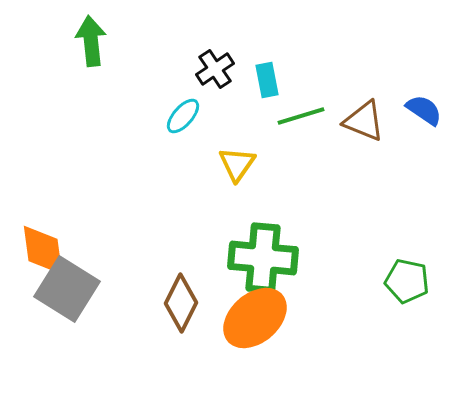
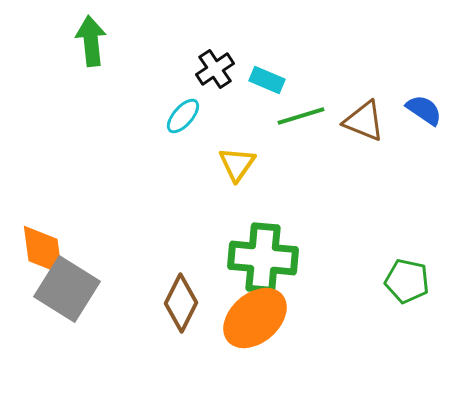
cyan rectangle: rotated 56 degrees counterclockwise
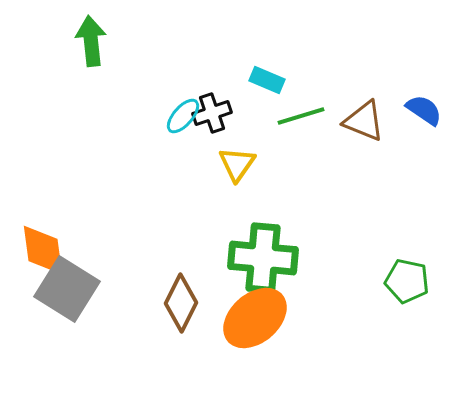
black cross: moved 3 px left, 44 px down; rotated 15 degrees clockwise
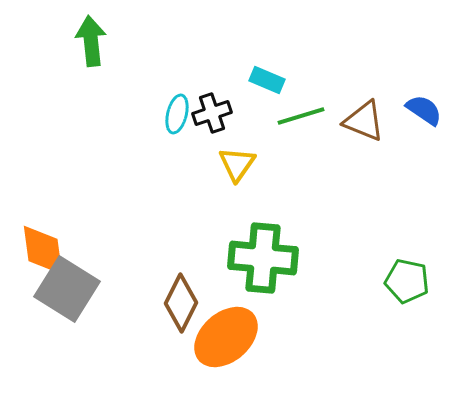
cyan ellipse: moved 6 px left, 2 px up; rotated 27 degrees counterclockwise
orange ellipse: moved 29 px left, 19 px down
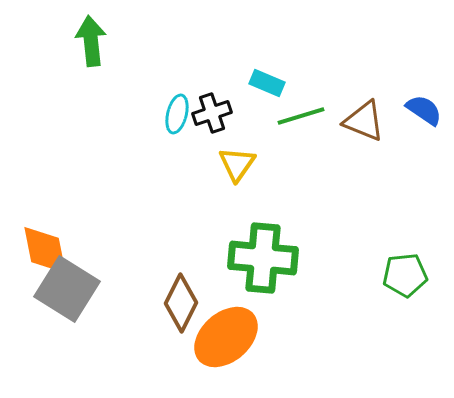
cyan rectangle: moved 3 px down
orange diamond: moved 2 px right; rotated 4 degrees counterclockwise
green pentagon: moved 2 px left, 6 px up; rotated 18 degrees counterclockwise
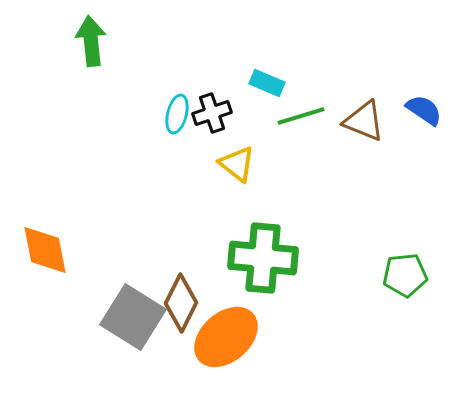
yellow triangle: rotated 27 degrees counterclockwise
gray square: moved 66 px right, 28 px down
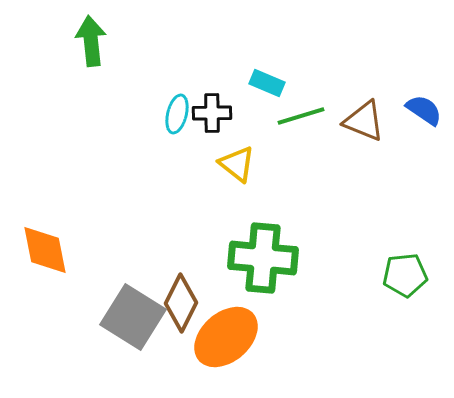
black cross: rotated 18 degrees clockwise
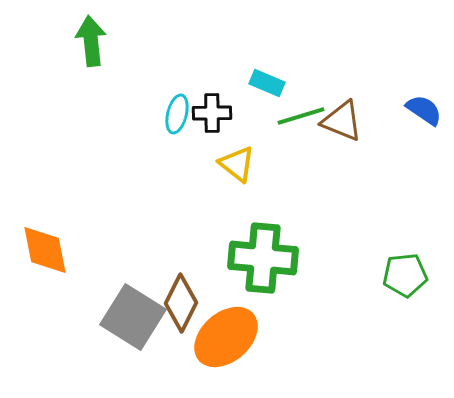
brown triangle: moved 22 px left
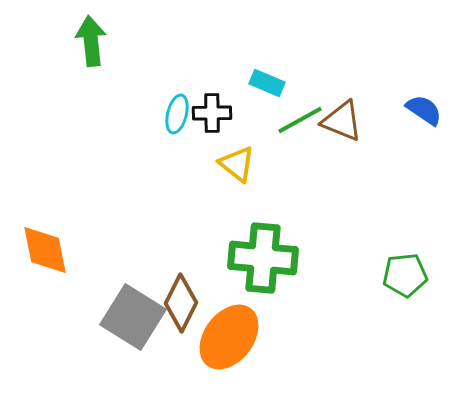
green line: moved 1 px left, 4 px down; rotated 12 degrees counterclockwise
orange ellipse: moved 3 px right; rotated 12 degrees counterclockwise
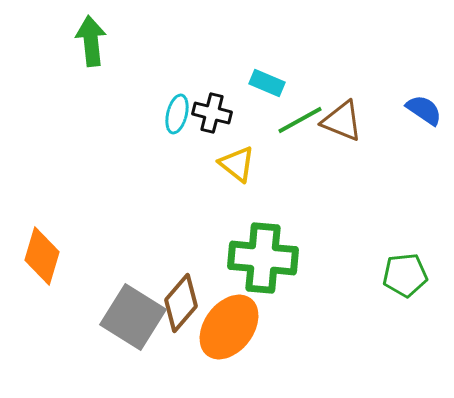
black cross: rotated 15 degrees clockwise
orange diamond: moved 3 px left, 6 px down; rotated 28 degrees clockwise
brown diamond: rotated 14 degrees clockwise
orange ellipse: moved 10 px up
